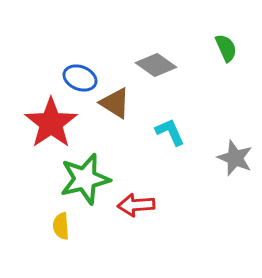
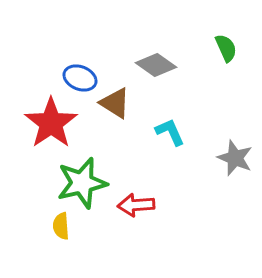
green star: moved 3 px left, 4 px down
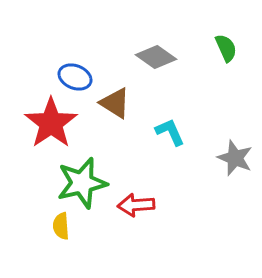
gray diamond: moved 8 px up
blue ellipse: moved 5 px left, 1 px up
